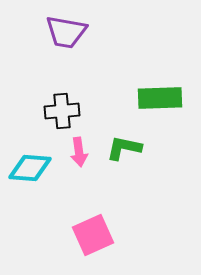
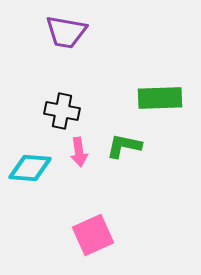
black cross: rotated 16 degrees clockwise
green L-shape: moved 2 px up
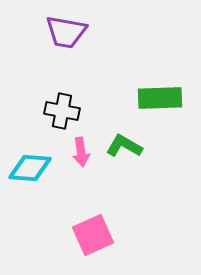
green L-shape: rotated 18 degrees clockwise
pink arrow: moved 2 px right
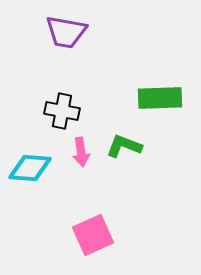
green L-shape: rotated 9 degrees counterclockwise
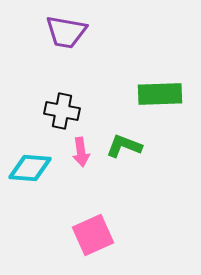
green rectangle: moved 4 px up
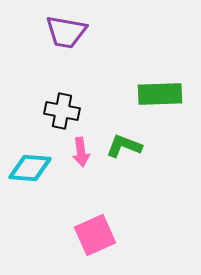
pink square: moved 2 px right
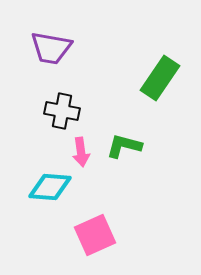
purple trapezoid: moved 15 px left, 16 px down
green rectangle: moved 16 px up; rotated 54 degrees counterclockwise
green L-shape: rotated 6 degrees counterclockwise
cyan diamond: moved 20 px right, 19 px down
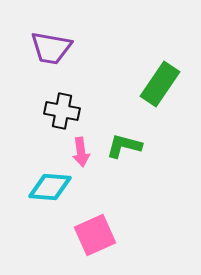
green rectangle: moved 6 px down
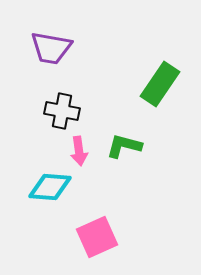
pink arrow: moved 2 px left, 1 px up
pink square: moved 2 px right, 2 px down
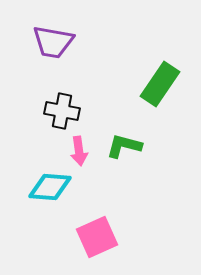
purple trapezoid: moved 2 px right, 6 px up
